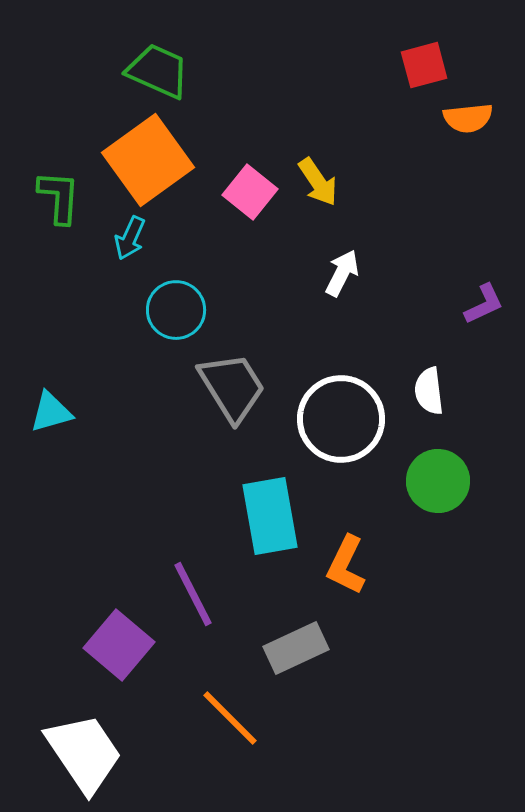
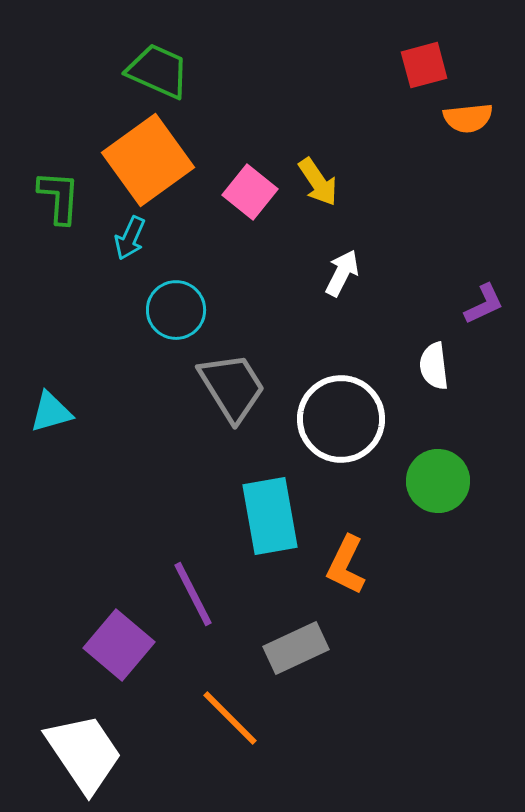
white semicircle: moved 5 px right, 25 px up
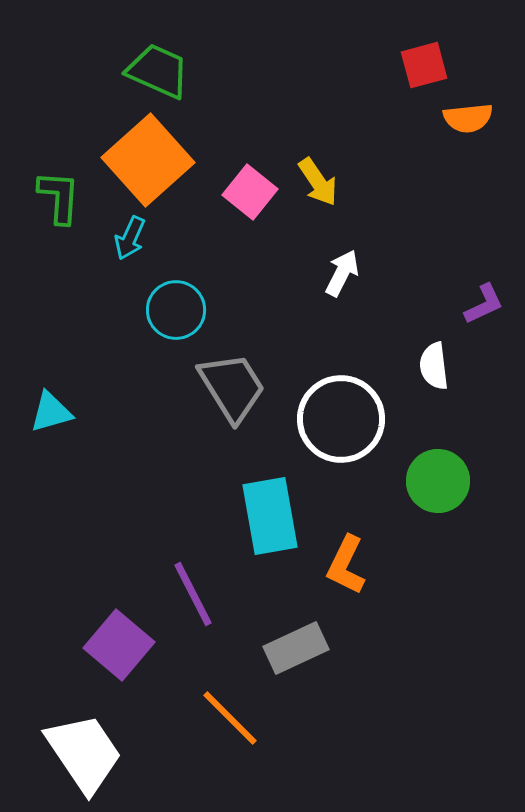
orange square: rotated 6 degrees counterclockwise
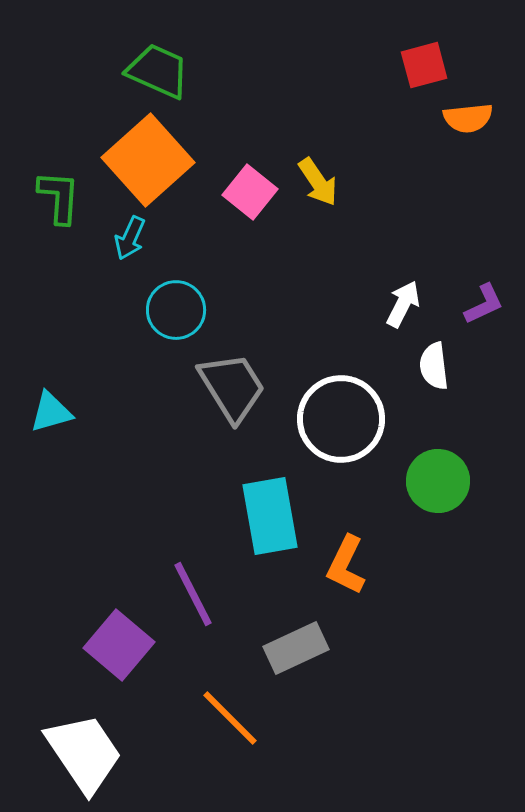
white arrow: moved 61 px right, 31 px down
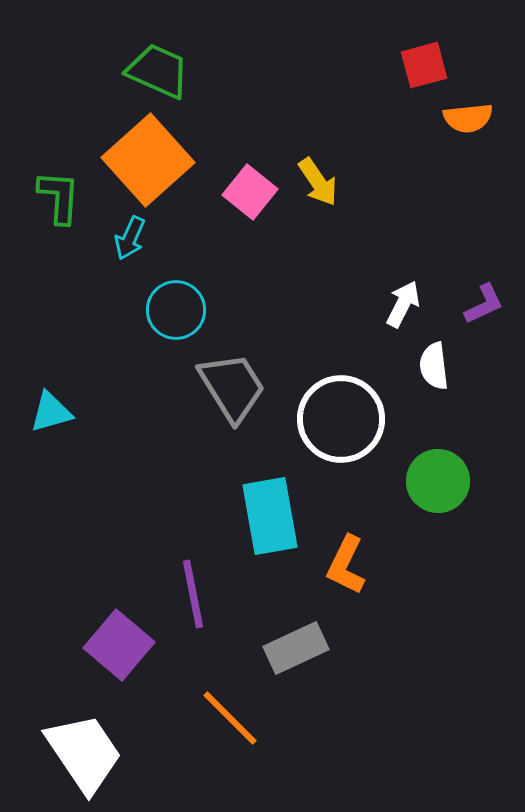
purple line: rotated 16 degrees clockwise
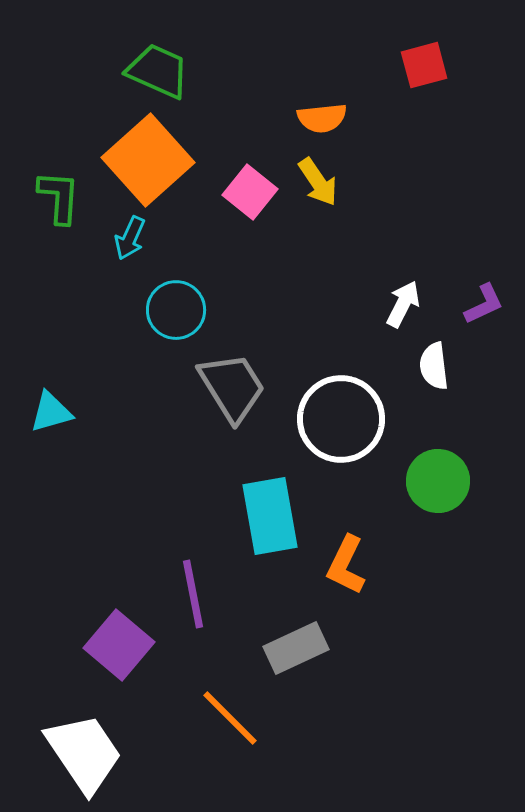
orange semicircle: moved 146 px left
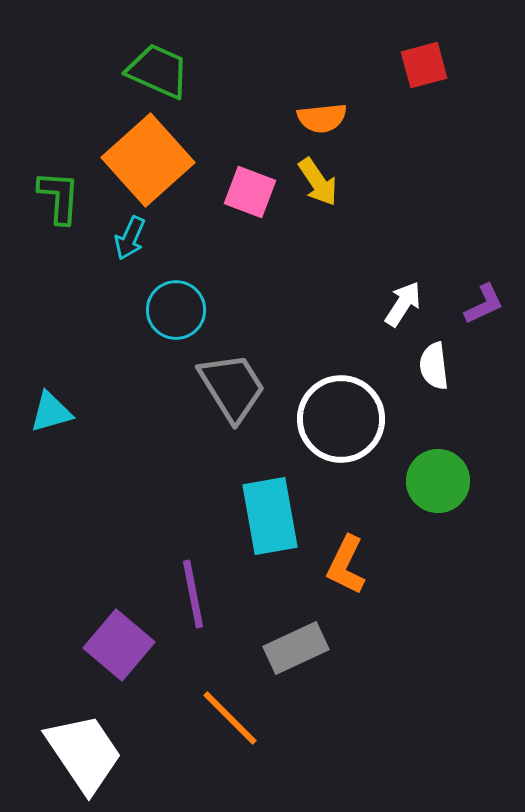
pink square: rotated 18 degrees counterclockwise
white arrow: rotated 6 degrees clockwise
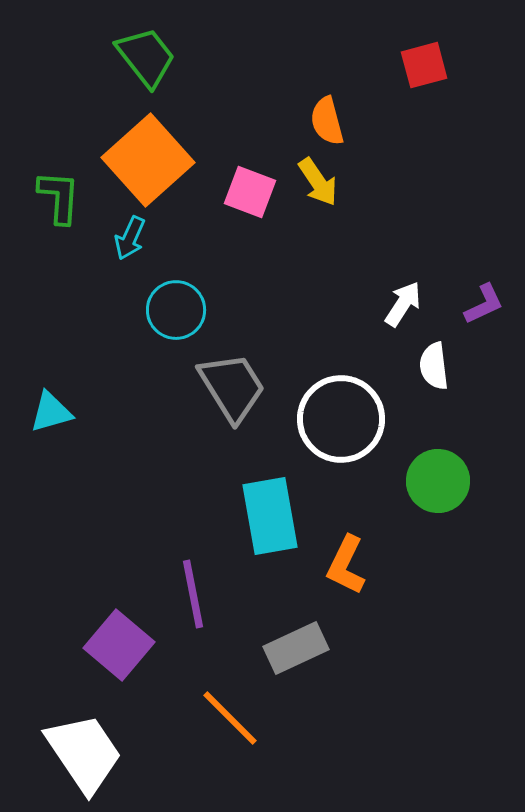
green trapezoid: moved 12 px left, 14 px up; rotated 28 degrees clockwise
orange semicircle: moved 5 px right, 3 px down; rotated 81 degrees clockwise
